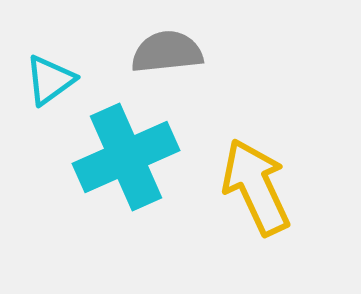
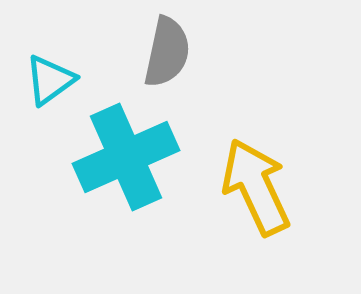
gray semicircle: rotated 108 degrees clockwise
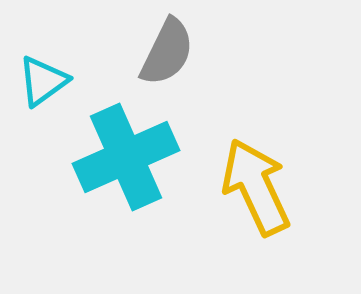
gray semicircle: rotated 14 degrees clockwise
cyan triangle: moved 7 px left, 1 px down
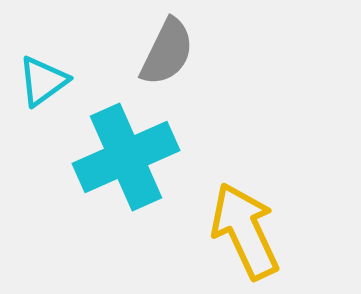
yellow arrow: moved 11 px left, 44 px down
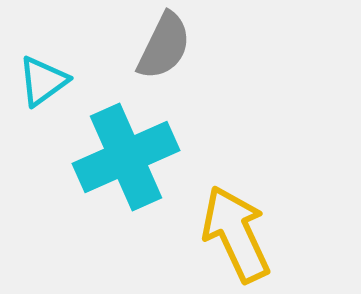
gray semicircle: moved 3 px left, 6 px up
yellow arrow: moved 9 px left, 3 px down
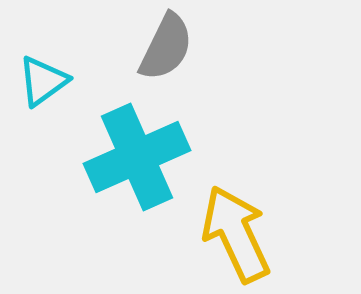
gray semicircle: moved 2 px right, 1 px down
cyan cross: moved 11 px right
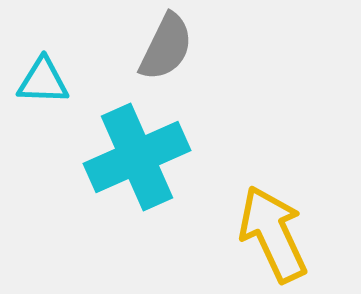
cyan triangle: rotated 38 degrees clockwise
yellow arrow: moved 37 px right
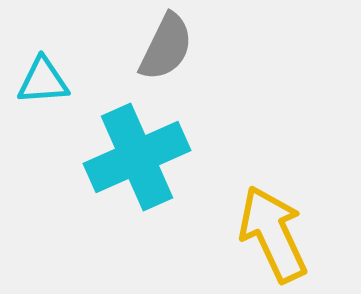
cyan triangle: rotated 6 degrees counterclockwise
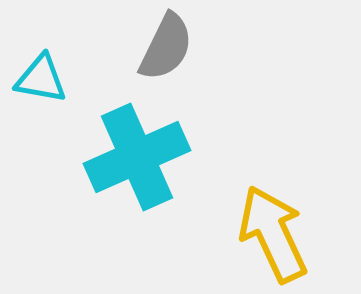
cyan triangle: moved 2 px left, 2 px up; rotated 14 degrees clockwise
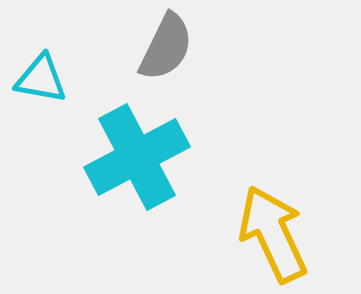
cyan cross: rotated 4 degrees counterclockwise
